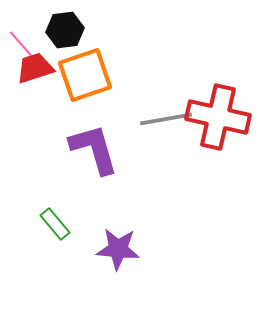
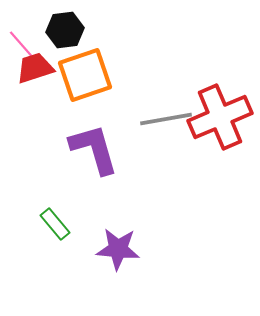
red cross: moved 2 px right; rotated 36 degrees counterclockwise
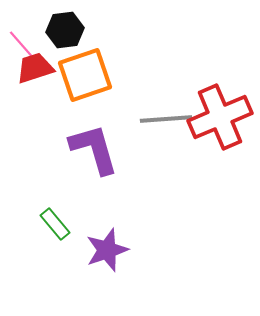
gray line: rotated 6 degrees clockwise
purple star: moved 11 px left, 1 px down; rotated 24 degrees counterclockwise
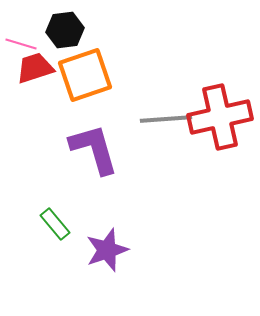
pink line: rotated 32 degrees counterclockwise
red cross: rotated 10 degrees clockwise
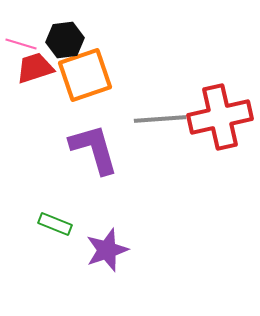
black hexagon: moved 10 px down
gray line: moved 6 px left
green rectangle: rotated 28 degrees counterclockwise
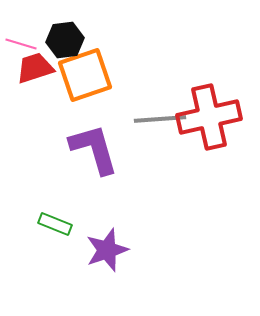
red cross: moved 11 px left
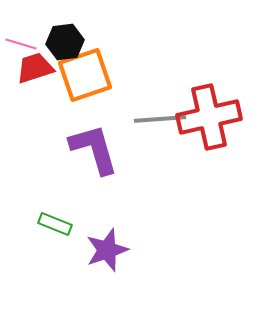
black hexagon: moved 2 px down
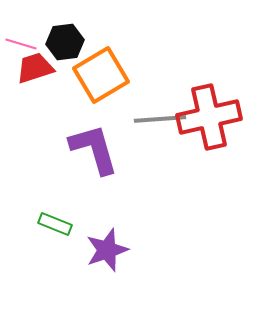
orange square: moved 16 px right; rotated 12 degrees counterclockwise
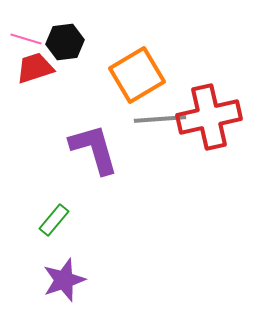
pink line: moved 5 px right, 5 px up
orange square: moved 36 px right
green rectangle: moved 1 px left, 4 px up; rotated 72 degrees counterclockwise
purple star: moved 43 px left, 30 px down
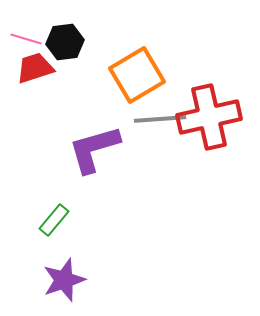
purple L-shape: rotated 90 degrees counterclockwise
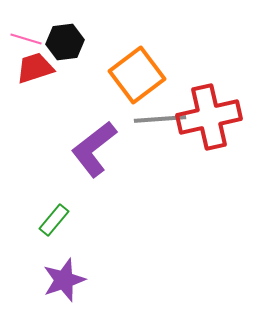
orange square: rotated 6 degrees counterclockwise
purple L-shape: rotated 22 degrees counterclockwise
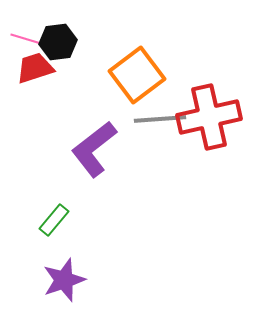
black hexagon: moved 7 px left
